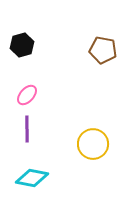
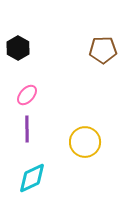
black hexagon: moved 4 px left, 3 px down; rotated 15 degrees counterclockwise
brown pentagon: rotated 12 degrees counterclockwise
yellow circle: moved 8 px left, 2 px up
cyan diamond: rotated 36 degrees counterclockwise
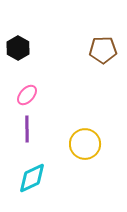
yellow circle: moved 2 px down
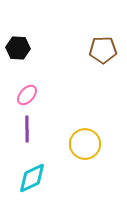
black hexagon: rotated 25 degrees counterclockwise
